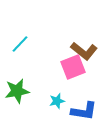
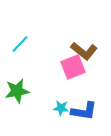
cyan star: moved 4 px right, 7 px down; rotated 21 degrees clockwise
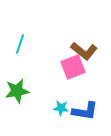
cyan line: rotated 24 degrees counterclockwise
blue L-shape: moved 1 px right
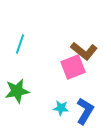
blue L-shape: rotated 68 degrees counterclockwise
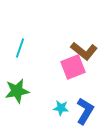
cyan line: moved 4 px down
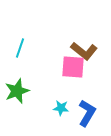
pink square: rotated 25 degrees clockwise
green star: rotated 10 degrees counterclockwise
blue L-shape: moved 2 px right, 2 px down
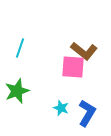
cyan star: rotated 14 degrees clockwise
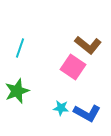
brown L-shape: moved 4 px right, 6 px up
pink square: rotated 30 degrees clockwise
cyan star: rotated 14 degrees counterclockwise
blue L-shape: rotated 88 degrees clockwise
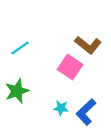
cyan line: rotated 36 degrees clockwise
pink square: moved 3 px left
blue L-shape: moved 1 px left, 1 px up; rotated 108 degrees clockwise
